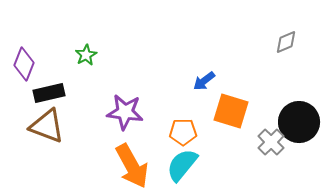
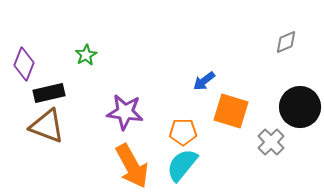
black circle: moved 1 px right, 15 px up
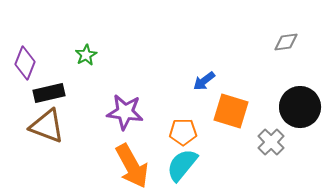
gray diamond: rotated 15 degrees clockwise
purple diamond: moved 1 px right, 1 px up
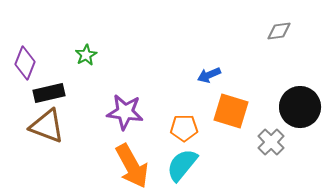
gray diamond: moved 7 px left, 11 px up
blue arrow: moved 5 px right, 6 px up; rotated 15 degrees clockwise
orange pentagon: moved 1 px right, 4 px up
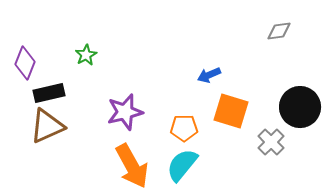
purple star: rotated 21 degrees counterclockwise
brown triangle: rotated 45 degrees counterclockwise
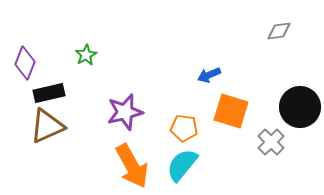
orange pentagon: rotated 8 degrees clockwise
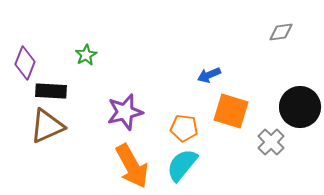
gray diamond: moved 2 px right, 1 px down
black rectangle: moved 2 px right, 2 px up; rotated 16 degrees clockwise
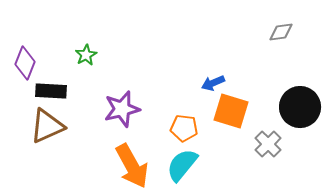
blue arrow: moved 4 px right, 8 px down
purple star: moved 3 px left, 3 px up
gray cross: moved 3 px left, 2 px down
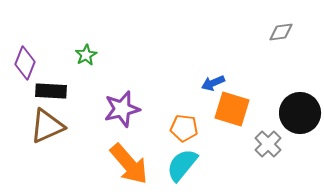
black circle: moved 6 px down
orange square: moved 1 px right, 2 px up
orange arrow: moved 3 px left, 2 px up; rotated 12 degrees counterclockwise
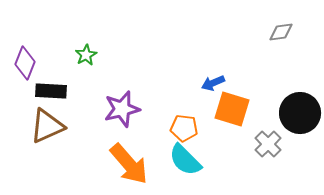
cyan semicircle: moved 3 px right, 5 px up; rotated 84 degrees counterclockwise
